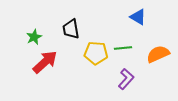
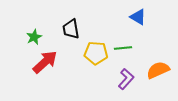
orange semicircle: moved 16 px down
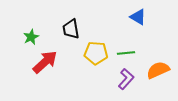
green star: moved 3 px left
green line: moved 3 px right, 5 px down
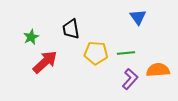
blue triangle: rotated 24 degrees clockwise
orange semicircle: rotated 20 degrees clockwise
purple L-shape: moved 4 px right
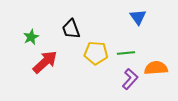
black trapezoid: rotated 10 degrees counterclockwise
orange semicircle: moved 2 px left, 2 px up
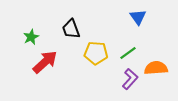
green line: moved 2 px right; rotated 30 degrees counterclockwise
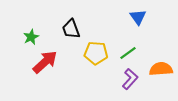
orange semicircle: moved 5 px right, 1 px down
